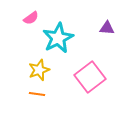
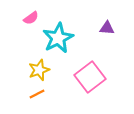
orange line: rotated 35 degrees counterclockwise
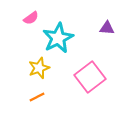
yellow star: moved 2 px up
orange line: moved 3 px down
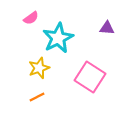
pink square: rotated 20 degrees counterclockwise
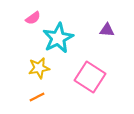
pink semicircle: moved 2 px right
purple triangle: moved 2 px down
yellow star: rotated 10 degrees clockwise
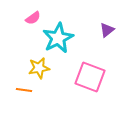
purple triangle: rotated 42 degrees counterclockwise
pink square: rotated 12 degrees counterclockwise
orange line: moved 13 px left, 7 px up; rotated 35 degrees clockwise
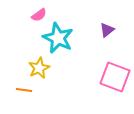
pink semicircle: moved 6 px right, 3 px up
cyan star: rotated 20 degrees counterclockwise
yellow star: rotated 15 degrees counterclockwise
pink square: moved 25 px right
